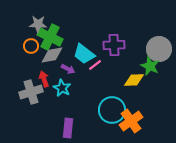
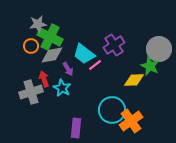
gray star: rotated 12 degrees counterclockwise
purple cross: rotated 30 degrees counterclockwise
purple arrow: rotated 32 degrees clockwise
purple rectangle: moved 8 px right
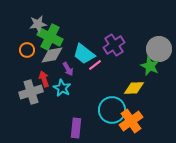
orange circle: moved 4 px left, 4 px down
yellow diamond: moved 8 px down
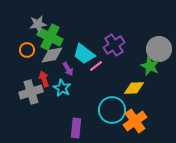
pink line: moved 1 px right, 1 px down
orange cross: moved 4 px right
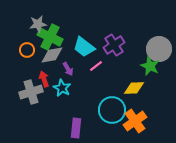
cyan trapezoid: moved 7 px up
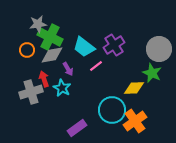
green star: moved 2 px right, 7 px down
purple rectangle: moved 1 px right; rotated 48 degrees clockwise
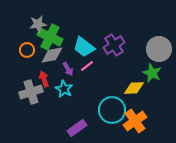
pink line: moved 9 px left
cyan star: moved 2 px right, 1 px down
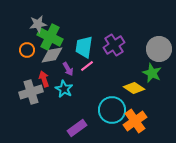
cyan trapezoid: rotated 60 degrees clockwise
yellow diamond: rotated 35 degrees clockwise
